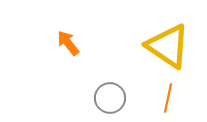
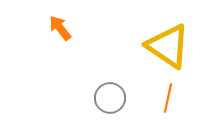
orange arrow: moved 8 px left, 15 px up
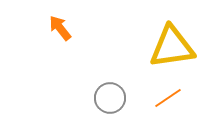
yellow triangle: moved 4 px right, 1 px down; rotated 42 degrees counterclockwise
orange line: rotated 44 degrees clockwise
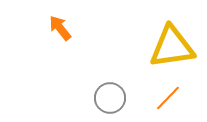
orange line: rotated 12 degrees counterclockwise
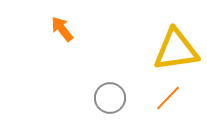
orange arrow: moved 2 px right, 1 px down
yellow triangle: moved 4 px right, 3 px down
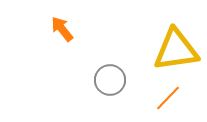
gray circle: moved 18 px up
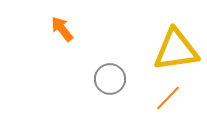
gray circle: moved 1 px up
